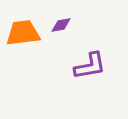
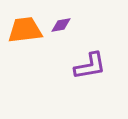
orange trapezoid: moved 2 px right, 3 px up
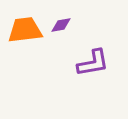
purple L-shape: moved 3 px right, 3 px up
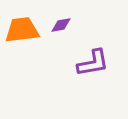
orange trapezoid: moved 3 px left
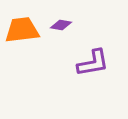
purple diamond: rotated 20 degrees clockwise
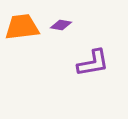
orange trapezoid: moved 3 px up
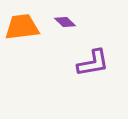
purple diamond: moved 4 px right, 3 px up; rotated 35 degrees clockwise
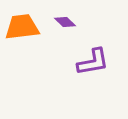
purple L-shape: moved 1 px up
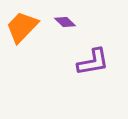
orange trapezoid: rotated 39 degrees counterclockwise
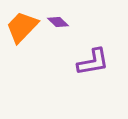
purple diamond: moved 7 px left
